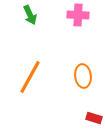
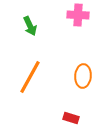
green arrow: moved 11 px down
orange ellipse: rotated 10 degrees clockwise
red rectangle: moved 23 px left
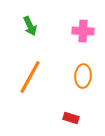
pink cross: moved 5 px right, 16 px down
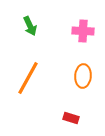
orange line: moved 2 px left, 1 px down
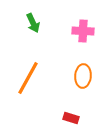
green arrow: moved 3 px right, 3 px up
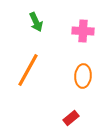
green arrow: moved 3 px right, 1 px up
orange line: moved 8 px up
red rectangle: rotated 56 degrees counterclockwise
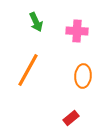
pink cross: moved 6 px left
